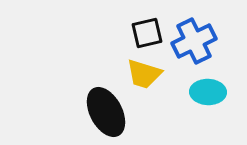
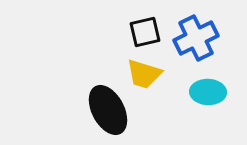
black square: moved 2 px left, 1 px up
blue cross: moved 2 px right, 3 px up
black ellipse: moved 2 px right, 2 px up
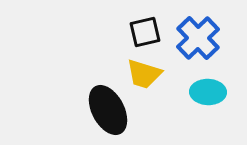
blue cross: moved 2 px right; rotated 18 degrees counterclockwise
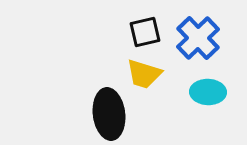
black ellipse: moved 1 px right, 4 px down; rotated 21 degrees clockwise
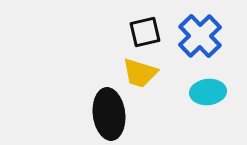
blue cross: moved 2 px right, 2 px up
yellow trapezoid: moved 4 px left, 1 px up
cyan ellipse: rotated 8 degrees counterclockwise
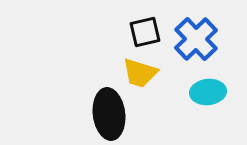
blue cross: moved 4 px left, 3 px down
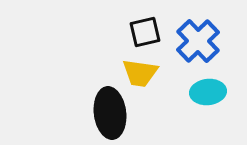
blue cross: moved 2 px right, 2 px down
yellow trapezoid: rotated 9 degrees counterclockwise
black ellipse: moved 1 px right, 1 px up
